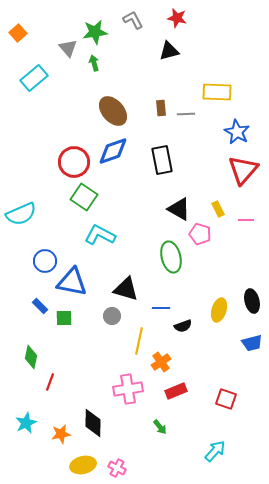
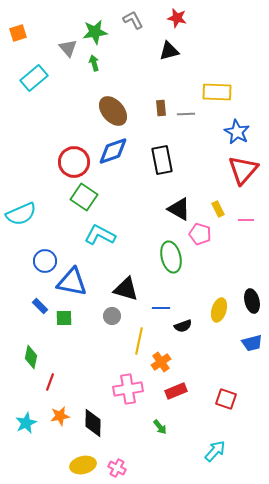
orange square at (18, 33): rotated 24 degrees clockwise
orange star at (61, 434): moved 1 px left, 18 px up
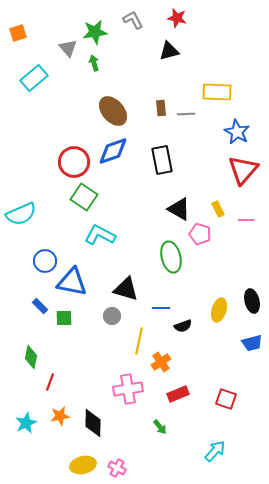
red rectangle at (176, 391): moved 2 px right, 3 px down
